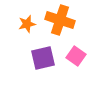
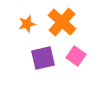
orange cross: moved 2 px right, 2 px down; rotated 24 degrees clockwise
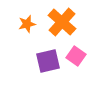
purple square: moved 5 px right, 3 px down
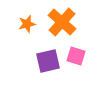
pink square: rotated 18 degrees counterclockwise
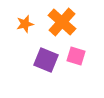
orange star: moved 2 px left
purple square: moved 2 px left, 1 px up; rotated 35 degrees clockwise
